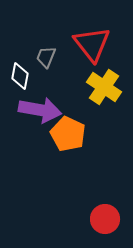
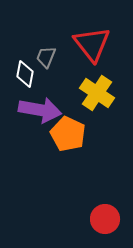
white diamond: moved 5 px right, 2 px up
yellow cross: moved 7 px left, 6 px down
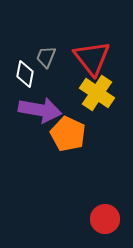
red triangle: moved 14 px down
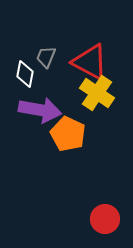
red triangle: moved 2 px left, 4 px down; rotated 24 degrees counterclockwise
